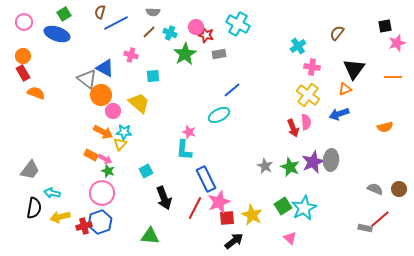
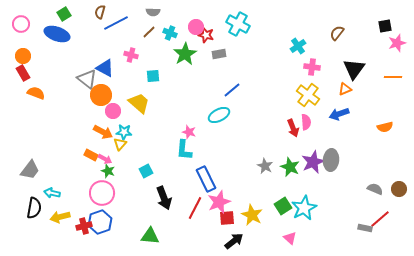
pink circle at (24, 22): moved 3 px left, 2 px down
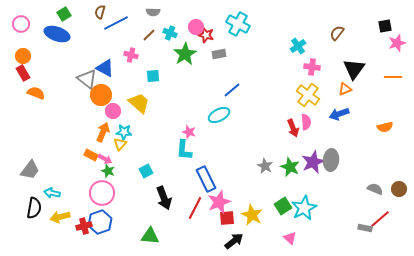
brown line at (149, 32): moved 3 px down
orange arrow at (103, 132): rotated 96 degrees counterclockwise
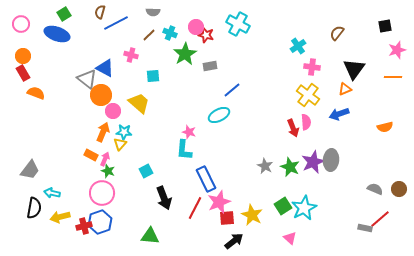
pink star at (397, 43): moved 7 px down
gray rectangle at (219, 54): moved 9 px left, 12 px down
pink arrow at (105, 159): rotated 96 degrees counterclockwise
